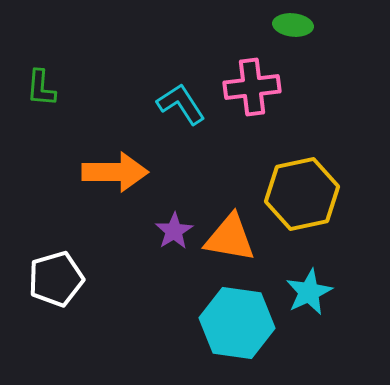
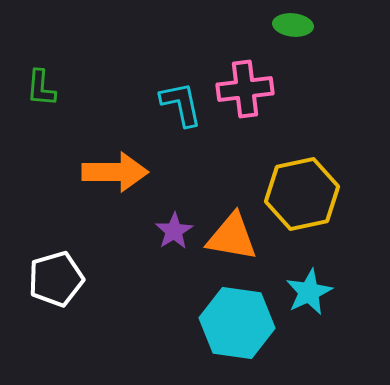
pink cross: moved 7 px left, 2 px down
cyan L-shape: rotated 21 degrees clockwise
orange triangle: moved 2 px right, 1 px up
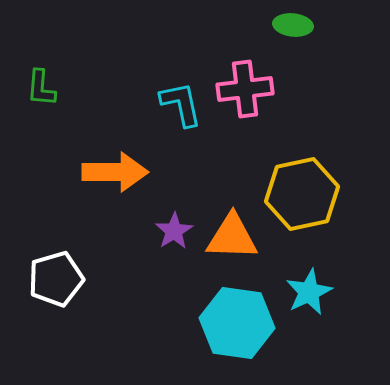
orange triangle: rotated 8 degrees counterclockwise
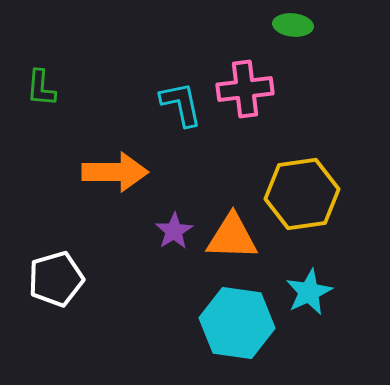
yellow hexagon: rotated 4 degrees clockwise
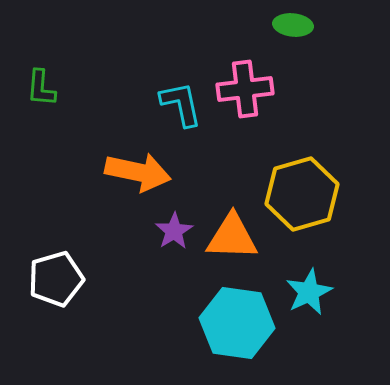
orange arrow: moved 23 px right; rotated 12 degrees clockwise
yellow hexagon: rotated 8 degrees counterclockwise
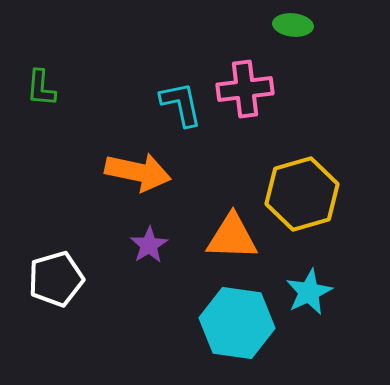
purple star: moved 25 px left, 14 px down
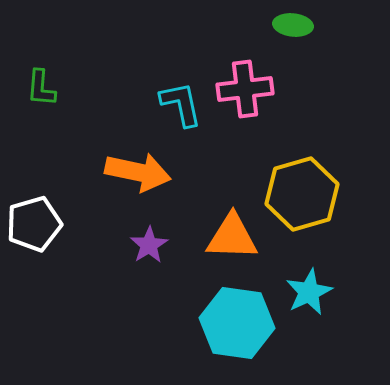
white pentagon: moved 22 px left, 55 px up
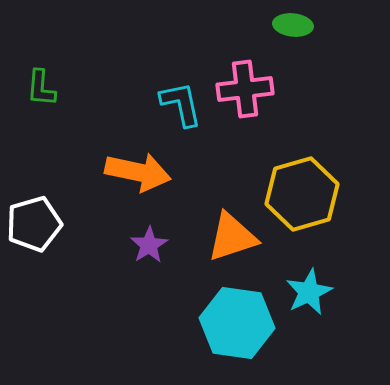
orange triangle: rotated 20 degrees counterclockwise
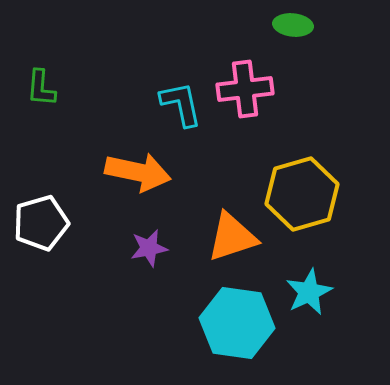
white pentagon: moved 7 px right, 1 px up
purple star: moved 3 px down; rotated 21 degrees clockwise
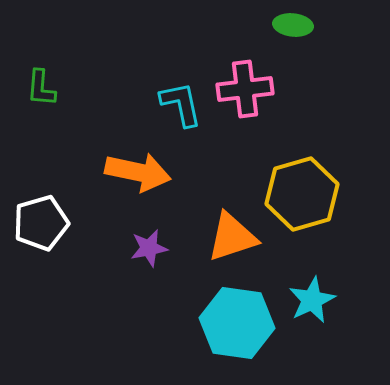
cyan star: moved 3 px right, 8 px down
